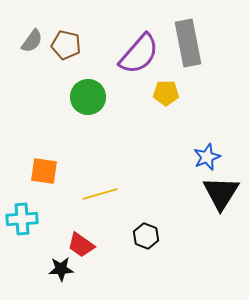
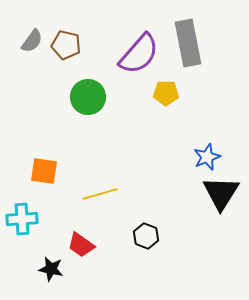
black star: moved 10 px left; rotated 15 degrees clockwise
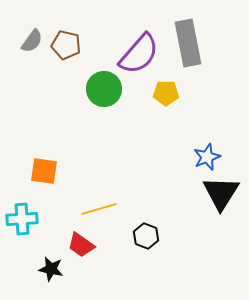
green circle: moved 16 px right, 8 px up
yellow line: moved 1 px left, 15 px down
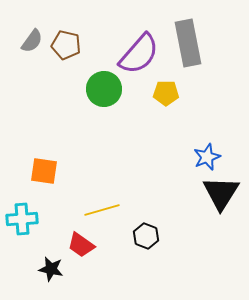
yellow line: moved 3 px right, 1 px down
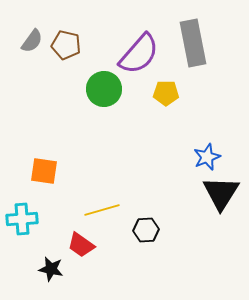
gray rectangle: moved 5 px right
black hexagon: moved 6 px up; rotated 25 degrees counterclockwise
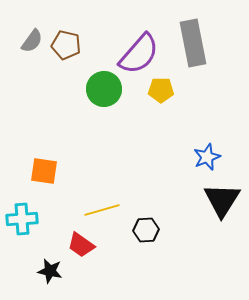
yellow pentagon: moved 5 px left, 3 px up
black triangle: moved 1 px right, 7 px down
black star: moved 1 px left, 2 px down
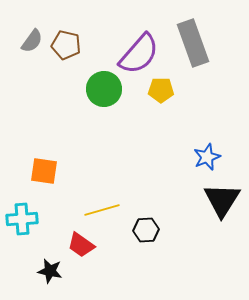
gray rectangle: rotated 9 degrees counterclockwise
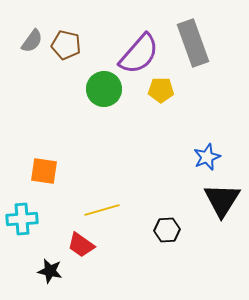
black hexagon: moved 21 px right
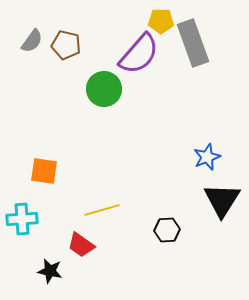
yellow pentagon: moved 69 px up
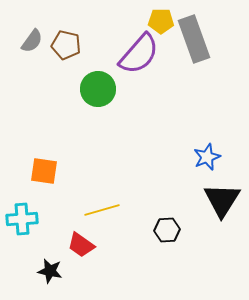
gray rectangle: moved 1 px right, 4 px up
green circle: moved 6 px left
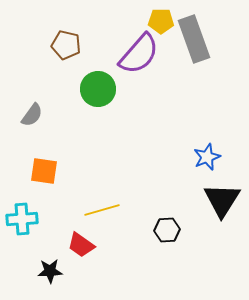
gray semicircle: moved 74 px down
black star: rotated 15 degrees counterclockwise
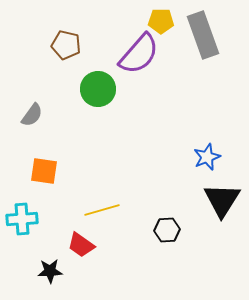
gray rectangle: moved 9 px right, 4 px up
